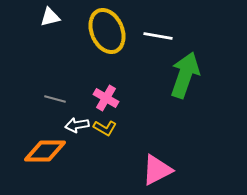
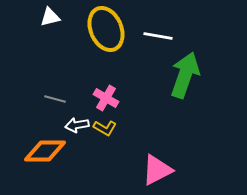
yellow ellipse: moved 1 px left, 2 px up
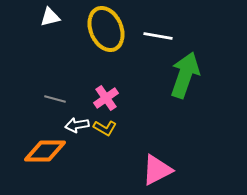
pink cross: rotated 25 degrees clockwise
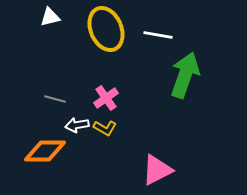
white line: moved 1 px up
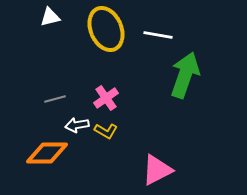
gray line: rotated 30 degrees counterclockwise
yellow L-shape: moved 1 px right, 3 px down
orange diamond: moved 2 px right, 2 px down
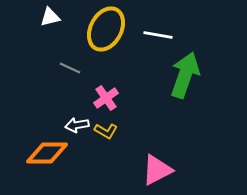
yellow ellipse: rotated 51 degrees clockwise
gray line: moved 15 px right, 31 px up; rotated 40 degrees clockwise
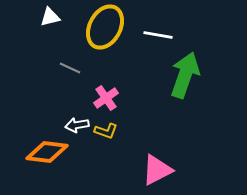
yellow ellipse: moved 1 px left, 2 px up
yellow L-shape: rotated 10 degrees counterclockwise
orange diamond: moved 1 px up; rotated 6 degrees clockwise
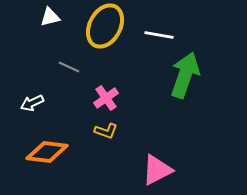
yellow ellipse: moved 1 px up
white line: moved 1 px right
gray line: moved 1 px left, 1 px up
white arrow: moved 45 px left, 22 px up; rotated 15 degrees counterclockwise
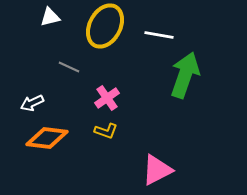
pink cross: moved 1 px right
orange diamond: moved 14 px up
